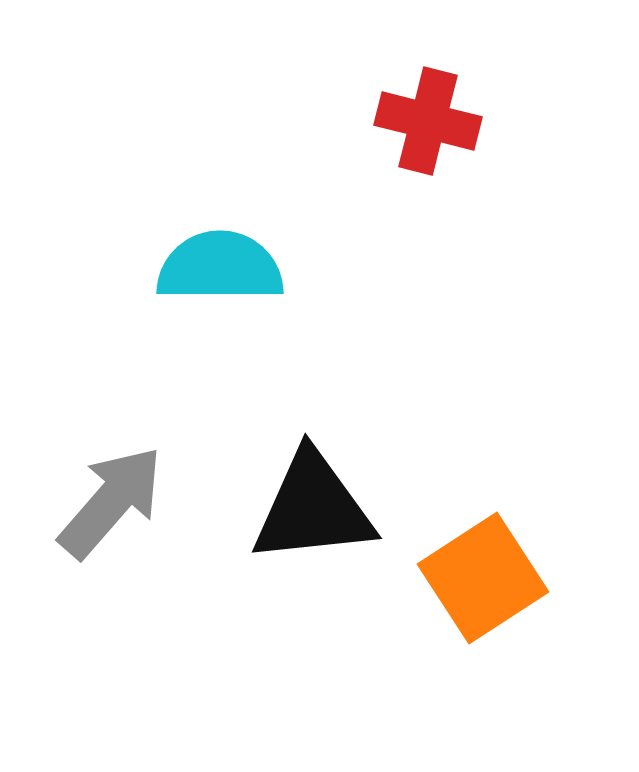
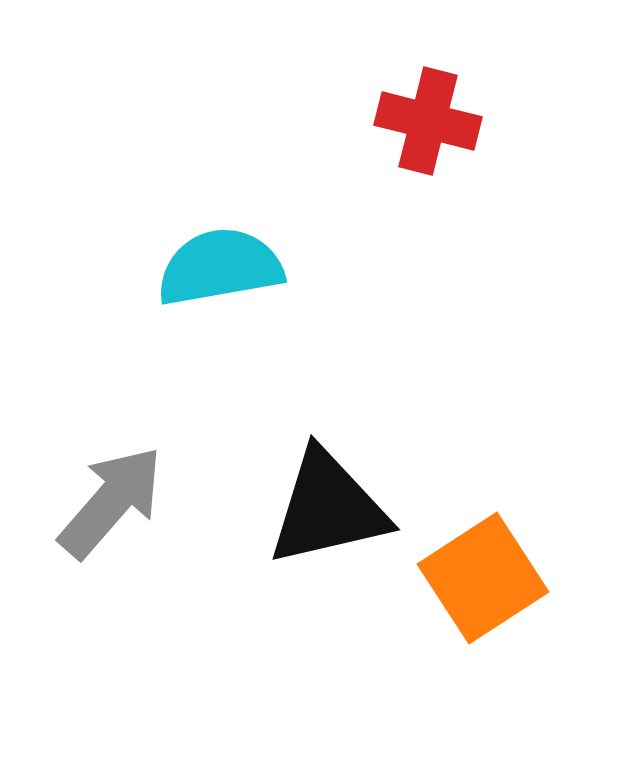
cyan semicircle: rotated 10 degrees counterclockwise
black triangle: moved 15 px right; rotated 7 degrees counterclockwise
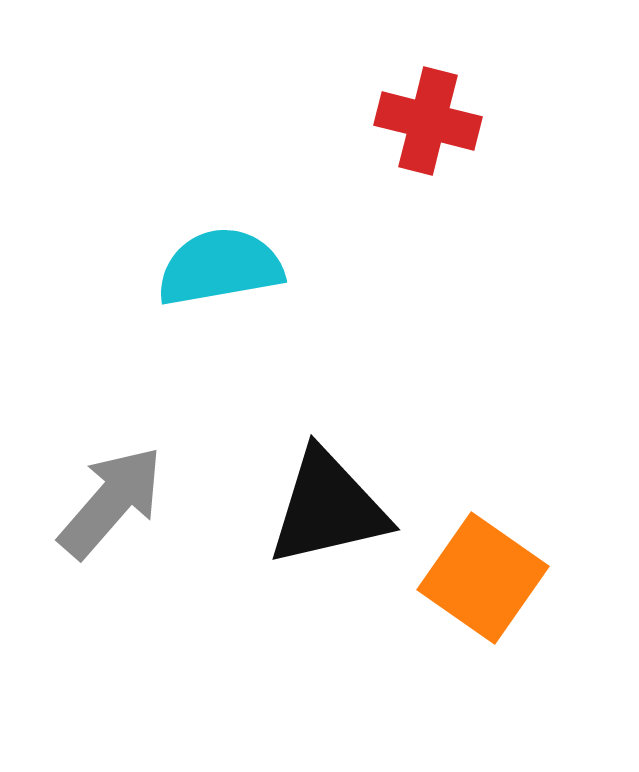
orange square: rotated 22 degrees counterclockwise
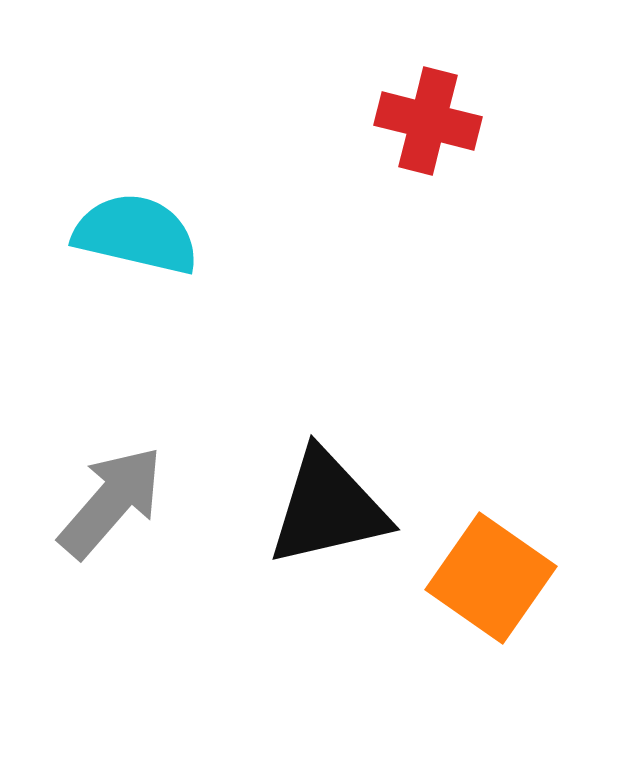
cyan semicircle: moved 84 px left, 33 px up; rotated 23 degrees clockwise
orange square: moved 8 px right
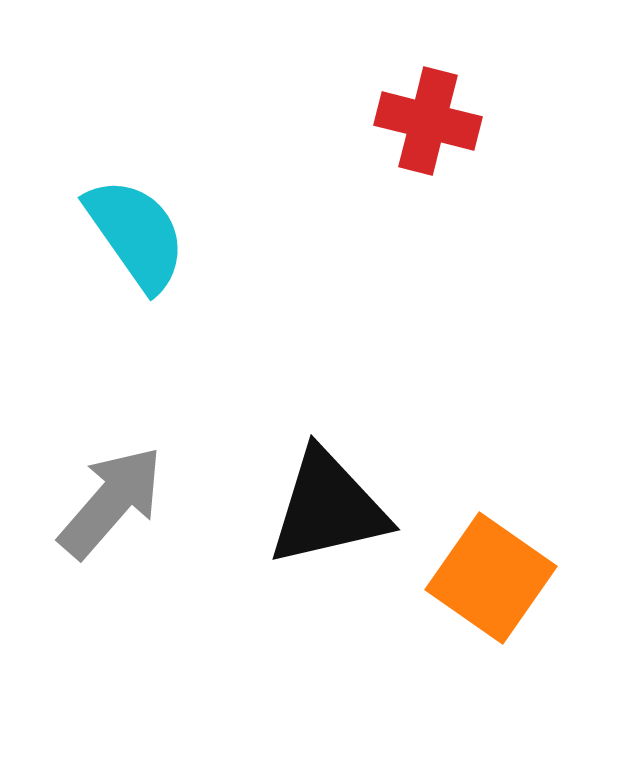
cyan semicircle: rotated 42 degrees clockwise
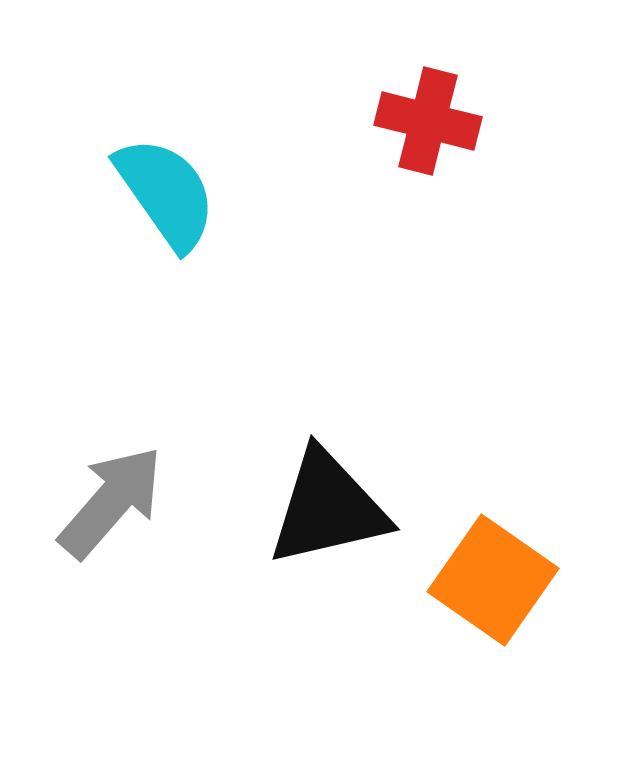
cyan semicircle: moved 30 px right, 41 px up
orange square: moved 2 px right, 2 px down
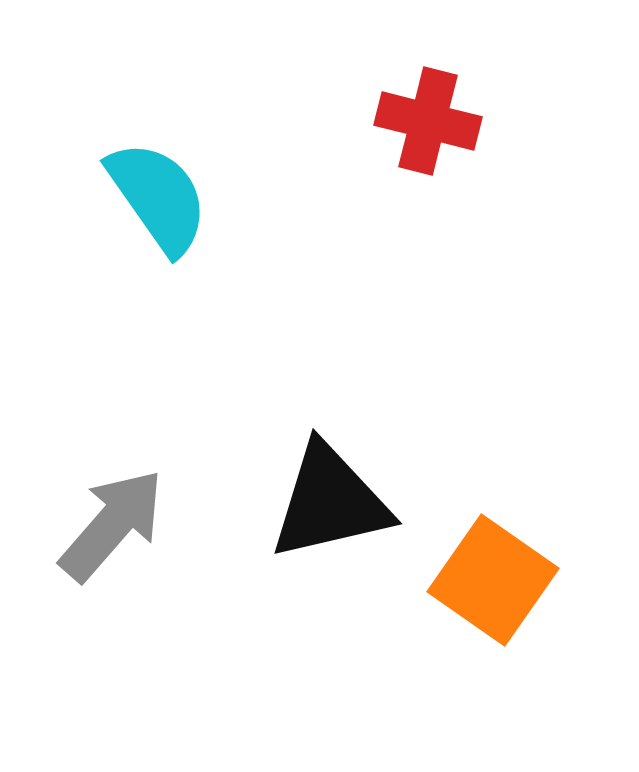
cyan semicircle: moved 8 px left, 4 px down
gray arrow: moved 1 px right, 23 px down
black triangle: moved 2 px right, 6 px up
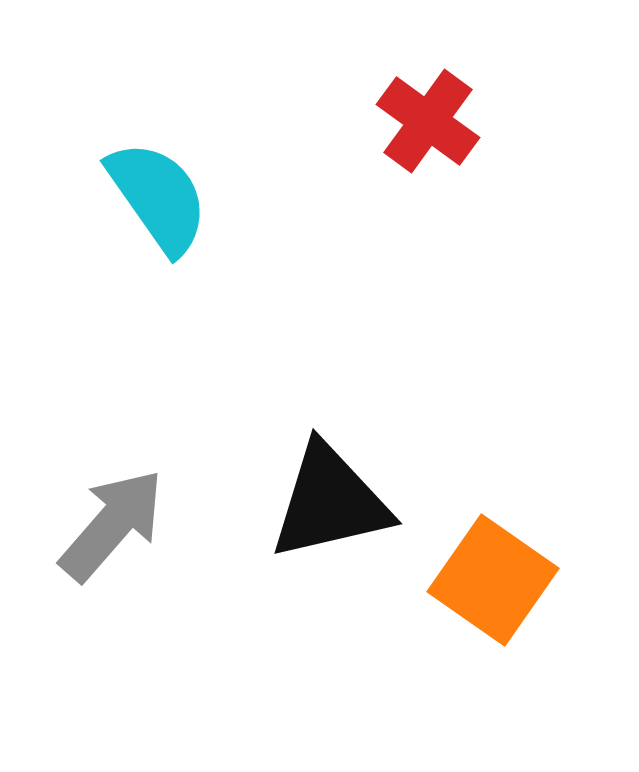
red cross: rotated 22 degrees clockwise
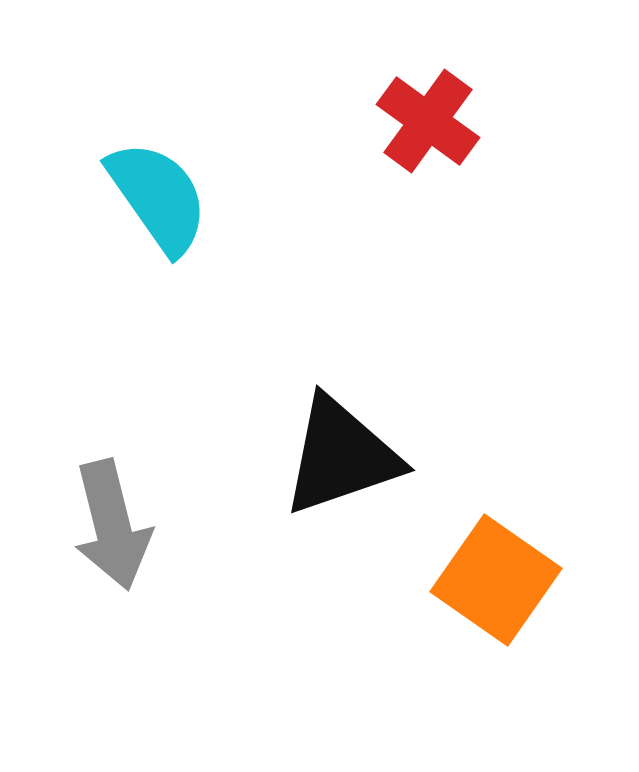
black triangle: moved 11 px right, 46 px up; rotated 6 degrees counterclockwise
gray arrow: rotated 125 degrees clockwise
orange square: moved 3 px right
